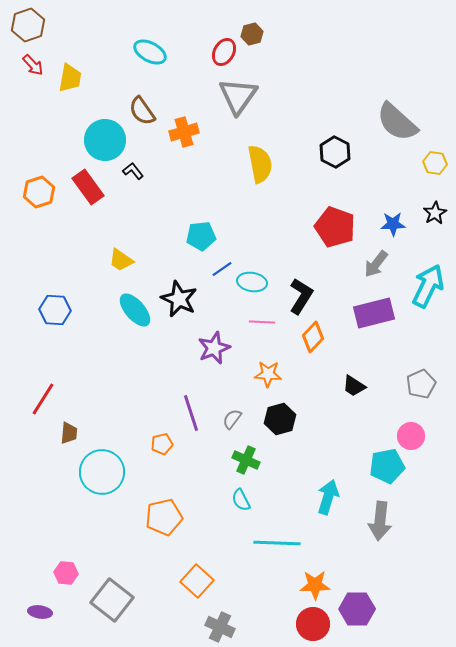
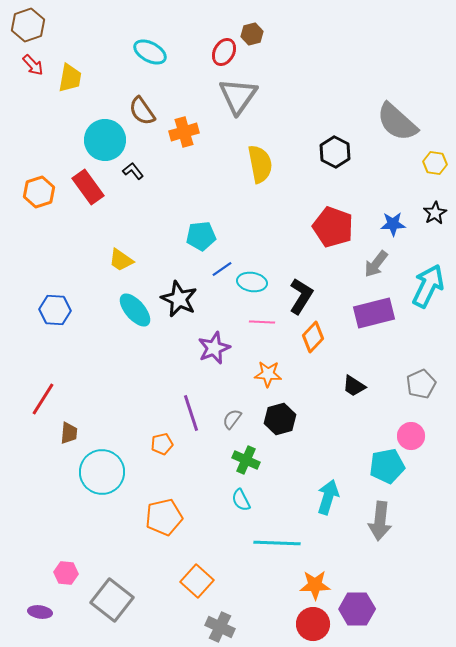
red pentagon at (335, 227): moved 2 px left
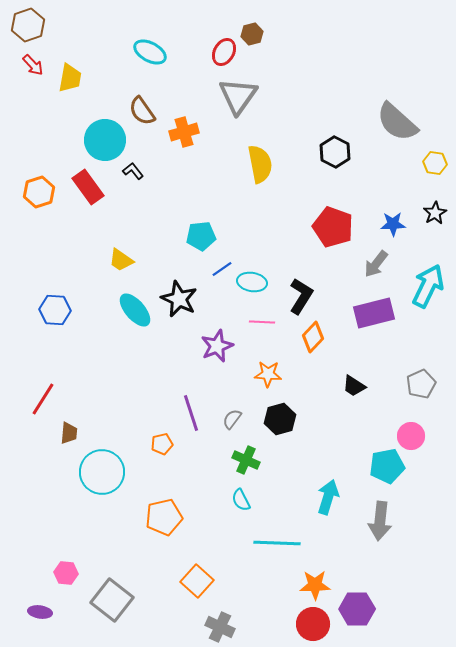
purple star at (214, 348): moved 3 px right, 2 px up
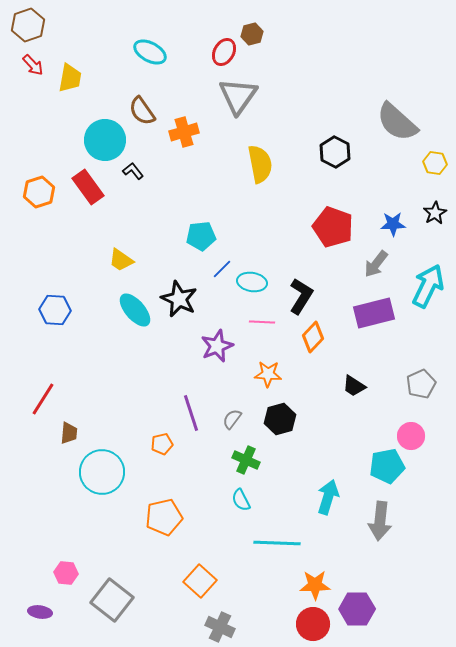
blue line at (222, 269): rotated 10 degrees counterclockwise
orange square at (197, 581): moved 3 px right
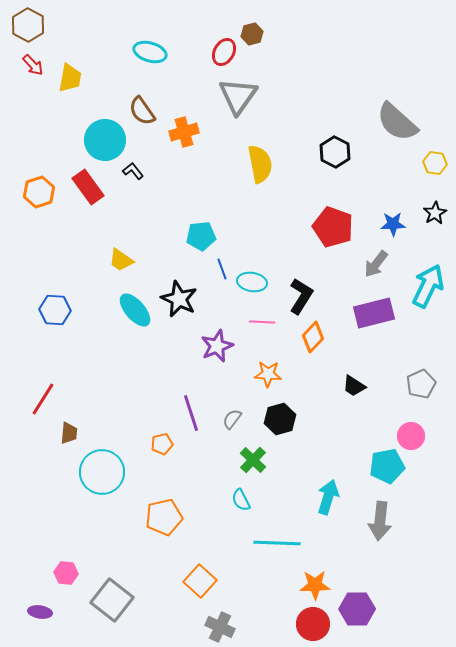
brown hexagon at (28, 25): rotated 12 degrees counterclockwise
cyan ellipse at (150, 52): rotated 12 degrees counterclockwise
blue line at (222, 269): rotated 65 degrees counterclockwise
green cross at (246, 460): moved 7 px right; rotated 20 degrees clockwise
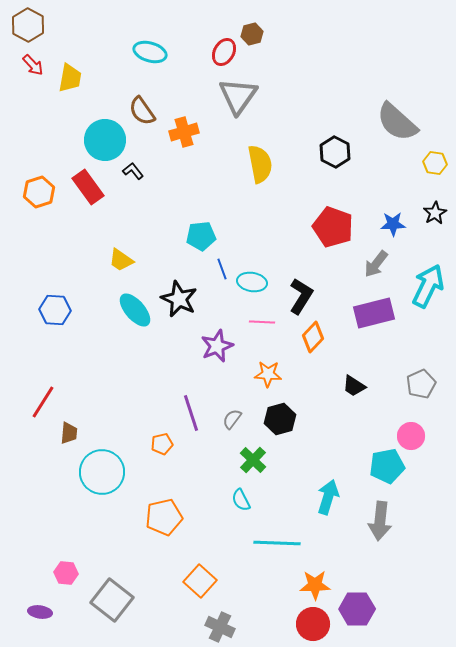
red line at (43, 399): moved 3 px down
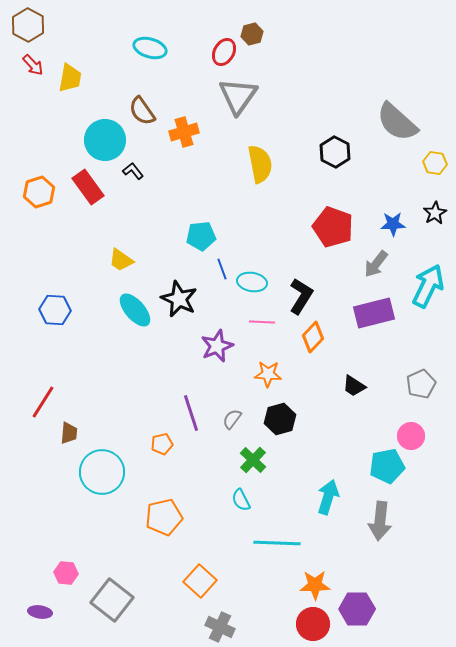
cyan ellipse at (150, 52): moved 4 px up
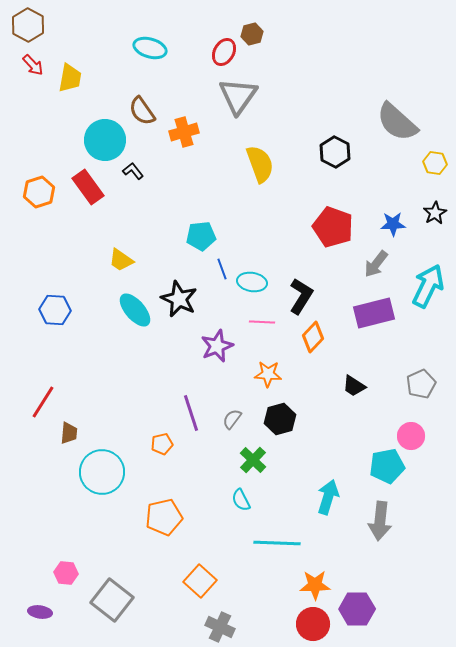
yellow semicircle at (260, 164): rotated 9 degrees counterclockwise
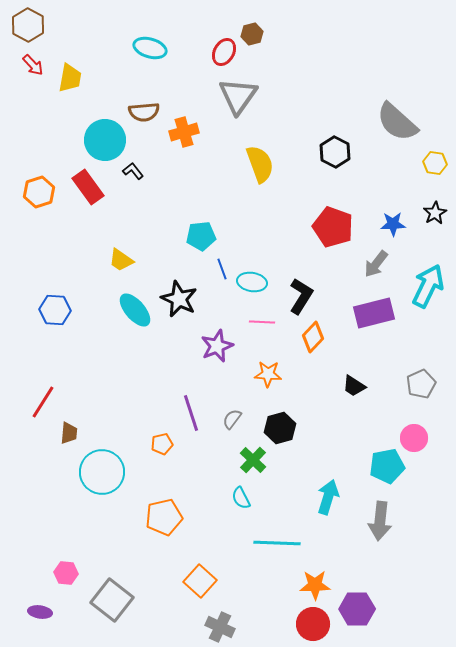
brown semicircle at (142, 111): moved 2 px right, 1 px down; rotated 60 degrees counterclockwise
black hexagon at (280, 419): moved 9 px down
pink circle at (411, 436): moved 3 px right, 2 px down
cyan semicircle at (241, 500): moved 2 px up
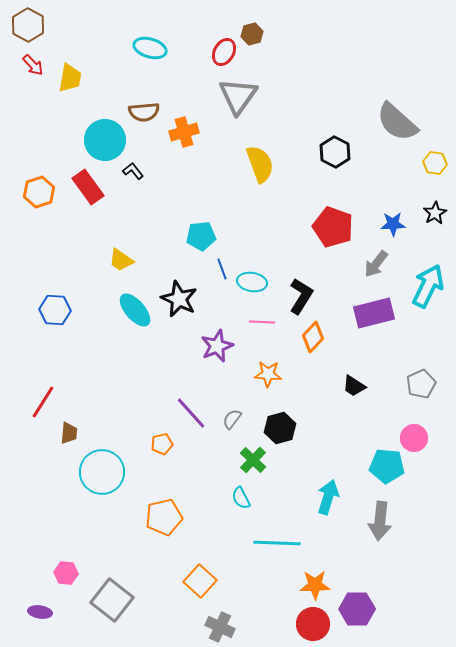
purple line at (191, 413): rotated 24 degrees counterclockwise
cyan pentagon at (387, 466): rotated 16 degrees clockwise
